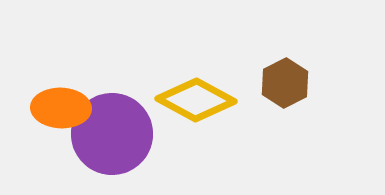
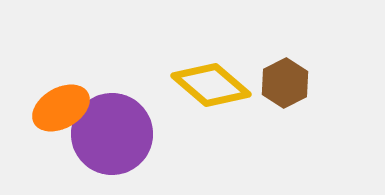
yellow diamond: moved 15 px right, 15 px up; rotated 12 degrees clockwise
orange ellipse: rotated 32 degrees counterclockwise
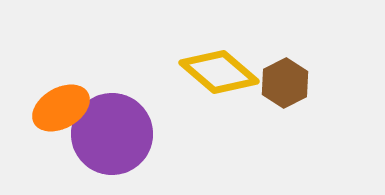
yellow diamond: moved 8 px right, 13 px up
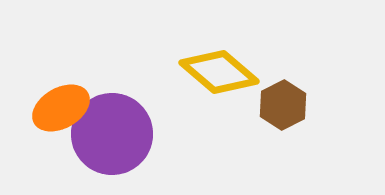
brown hexagon: moved 2 px left, 22 px down
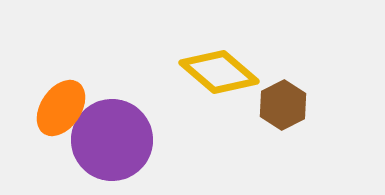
orange ellipse: rotated 26 degrees counterclockwise
purple circle: moved 6 px down
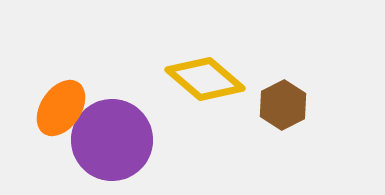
yellow diamond: moved 14 px left, 7 px down
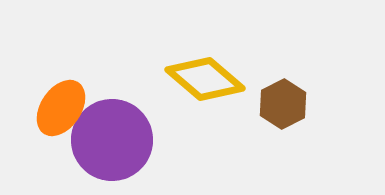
brown hexagon: moved 1 px up
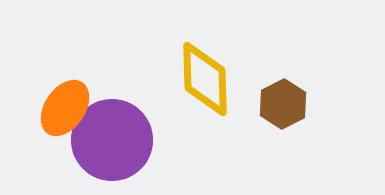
yellow diamond: rotated 48 degrees clockwise
orange ellipse: moved 4 px right
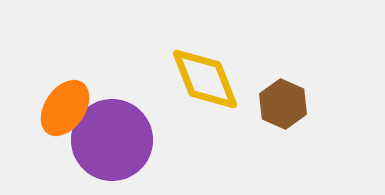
yellow diamond: rotated 20 degrees counterclockwise
brown hexagon: rotated 9 degrees counterclockwise
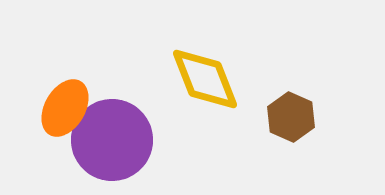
brown hexagon: moved 8 px right, 13 px down
orange ellipse: rotated 4 degrees counterclockwise
